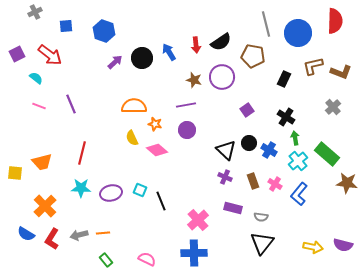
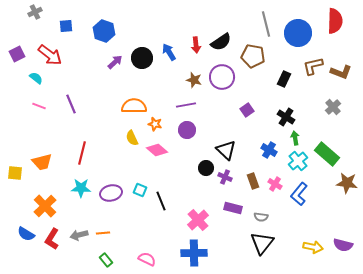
black circle at (249, 143): moved 43 px left, 25 px down
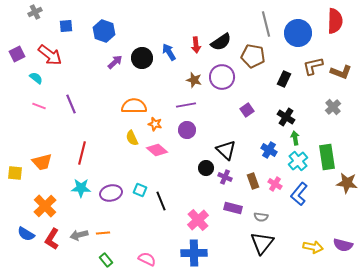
green rectangle at (327, 154): moved 3 px down; rotated 40 degrees clockwise
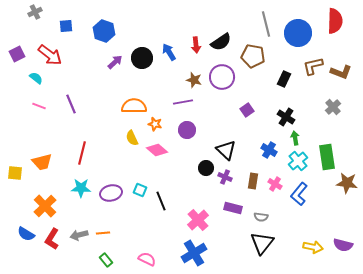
purple line at (186, 105): moved 3 px left, 3 px up
brown rectangle at (253, 181): rotated 28 degrees clockwise
blue cross at (194, 253): rotated 30 degrees counterclockwise
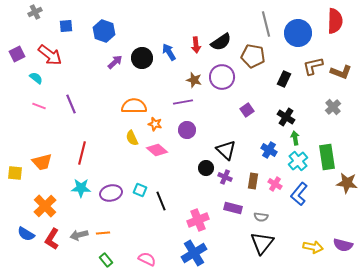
pink cross at (198, 220): rotated 20 degrees clockwise
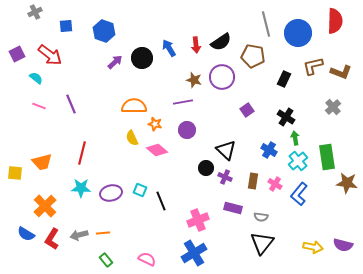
blue arrow at (169, 52): moved 4 px up
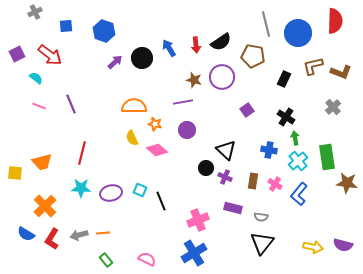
blue cross at (269, 150): rotated 21 degrees counterclockwise
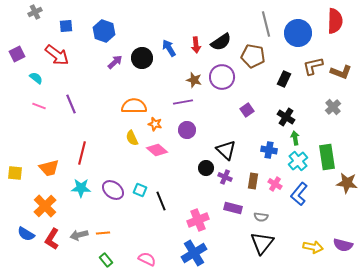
red arrow at (50, 55): moved 7 px right
orange trapezoid at (42, 162): moved 7 px right, 6 px down
purple ellipse at (111, 193): moved 2 px right, 3 px up; rotated 50 degrees clockwise
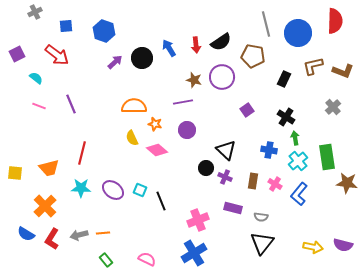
brown L-shape at (341, 72): moved 2 px right, 1 px up
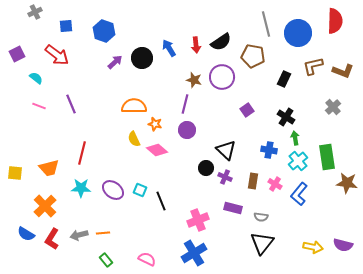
purple line at (183, 102): moved 2 px right, 2 px down; rotated 66 degrees counterclockwise
yellow semicircle at (132, 138): moved 2 px right, 1 px down
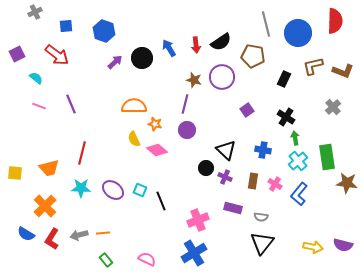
blue cross at (269, 150): moved 6 px left
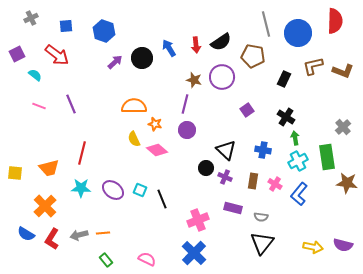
gray cross at (35, 12): moved 4 px left, 6 px down
cyan semicircle at (36, 78): moved 1 px left, 3 px up
gray cross at (333, 107): moved 10 px right, 20 px down
cyan cross at (298, 161): rotated 12 degrees clockwise
black line at (161, 201): moved 1 px right, 2 px up
blue cross at (194, 253): rotated 15 degrees counterclockwise
